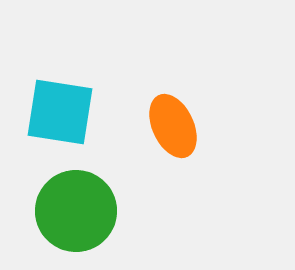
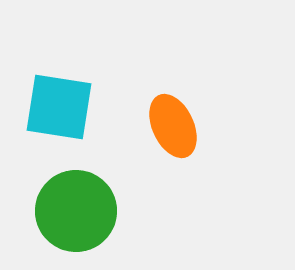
cyan square: moved 1 px left, 5 px up
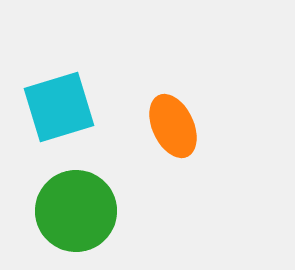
cyan square: rotated 26 degrees counterclockwise
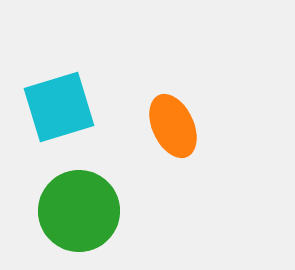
green circle: moved 3 px right
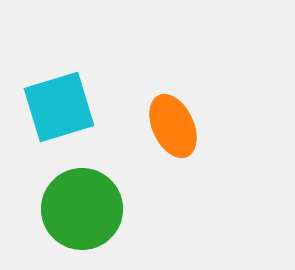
green circle: moved 3 px right, 2 px up
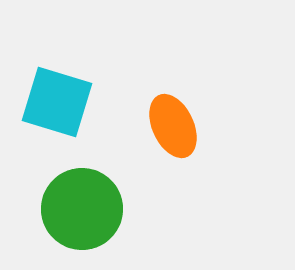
cyan square: moved 2 px left, 5 px up; rotated 34 degrees clockwise
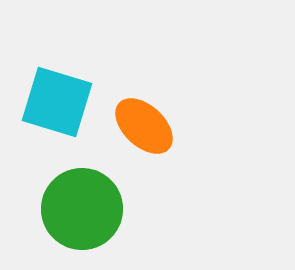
orange ellipse: moved 29 px left; rotated 22 degrees counterclockwise
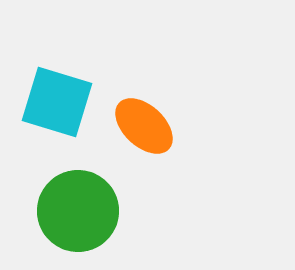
green circle: moved 4 px left, 2 px down
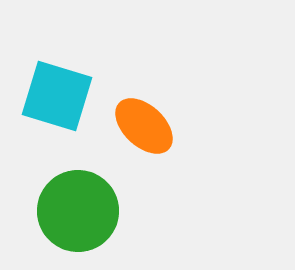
cyan square: moved 6 px up
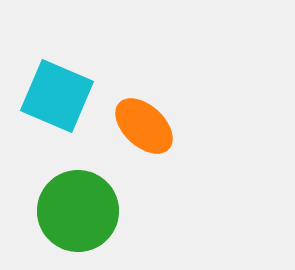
cyan square: rotated 6 degrees clockwise
